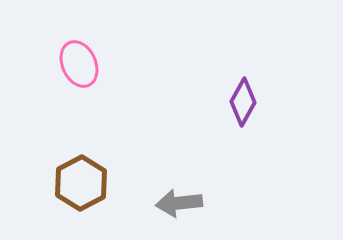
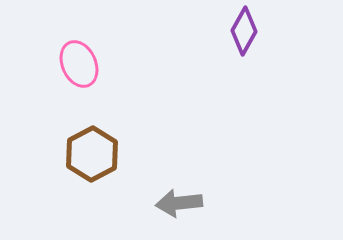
purple diamond: moved 1 px right, 71 px up
brown hexagon: moved 11 px right, 29 px up
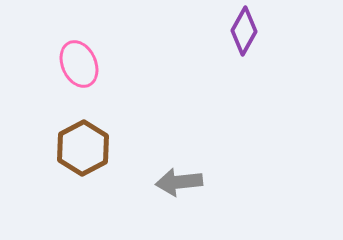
brown hexagon: moved 9 px left, 6 px up
gray arrow: moved 21 px up
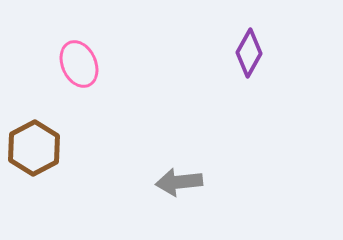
purple diamond: moved 5 px right, 22 px down
brown hexagon: moved 49 px left
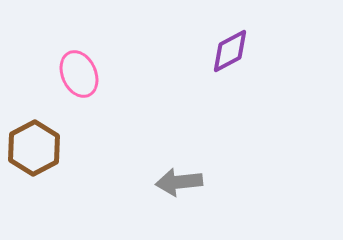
purple diamond: moved 19 px left, 2 px up; rotated 33 degrees clockwise
pink ellipse: moved 10 px down
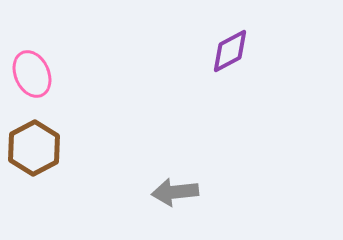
pink ellipse: moved 47 px left
gray arrow: moved 4 px left, 10 px down
